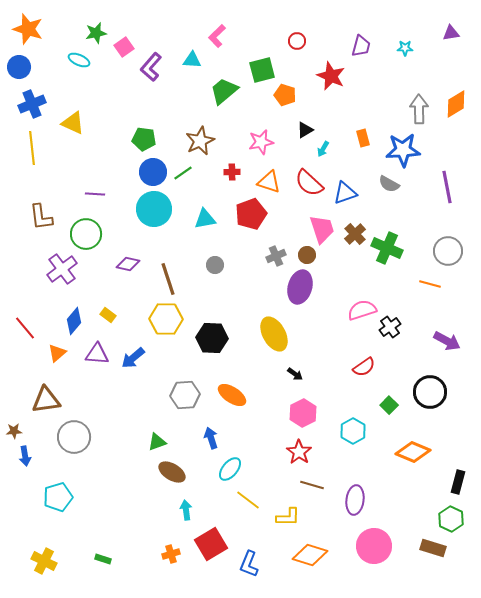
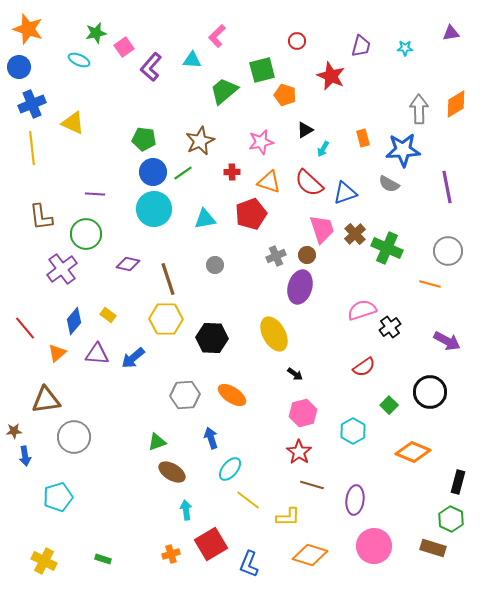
pink hexagon at (303, 413): rotated 12 degrees clockwise
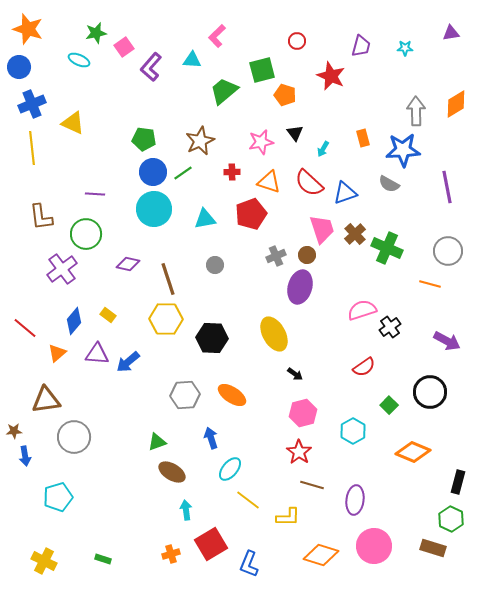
gray arrow at (419, 109): moved 3 px left, 2 px down
black triangle at (305, 130): moved 10 px left, 3 px down; rotated 36 degrees counterclockwise
red line at (25, 328): rotated 10 degrees counterclockwise
blue arrow at (133, 358): moved 5 px left, 4 px down
orange diamond at (310, 555): moved 11 px right
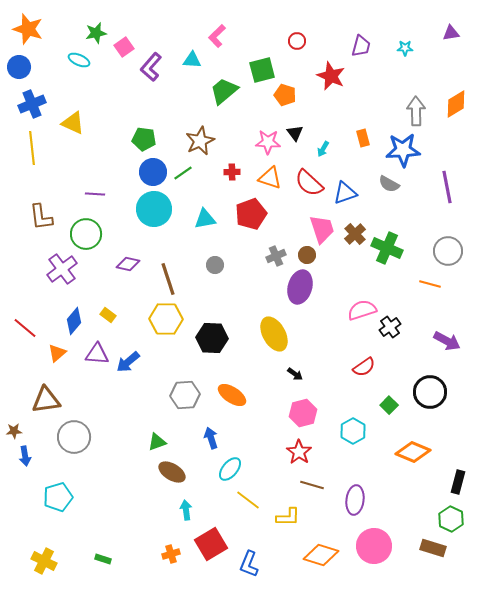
pink star at (261, 142): moved 7 px right; rotated 15 degrees clockwise
orange triangle at (269, 182): moved 1 px right, 4 px up
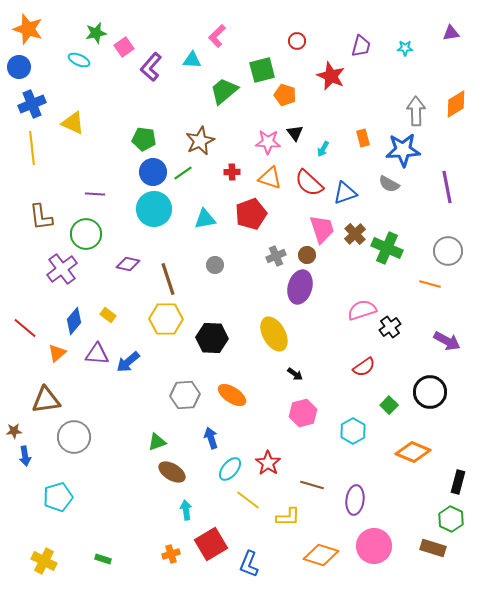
red star at (299, 452): moved 31 px left, 11 px down
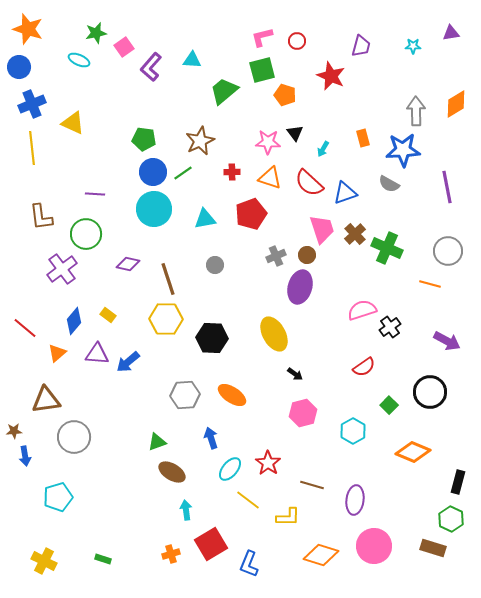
pink L-shape at (217, 36): moved 45 px right, 1 px down; rotated 30 degrees clockwise
cyan star at (405, 48): moved 8 px right, 2 px up
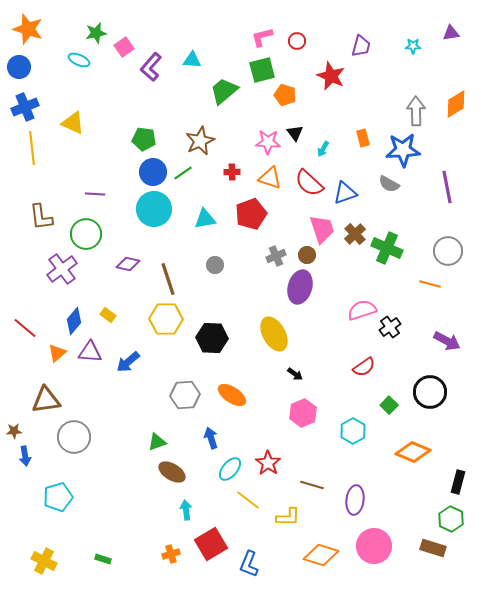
blue cross at (32, 104): moved 7 px left, 3 px down
purple triangle at (97, 354): moved 7 px left, 2 px up
pink hexagon at (303, 413): rotated 8 degrees counterclockwise
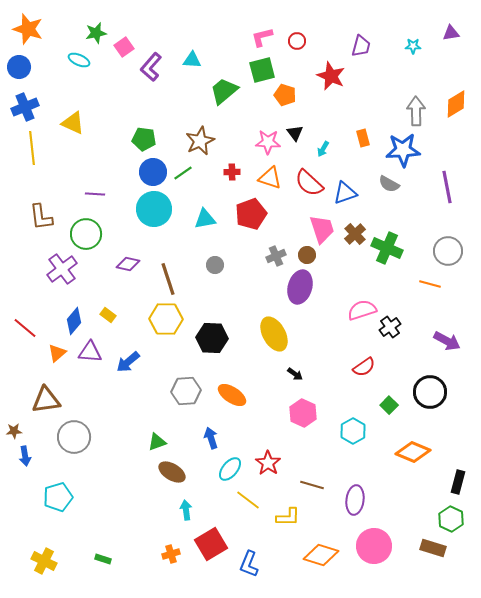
gray hexagon at (185, 395): moved 1 px right, 4 px up
pink hexagon at (303, 413): rotated 12 degrees counterclockwise
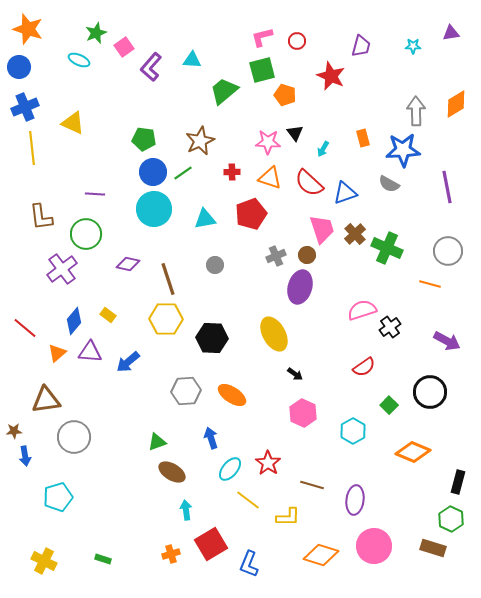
green star at (96, 33): rotated 10 degrees counterclockwise
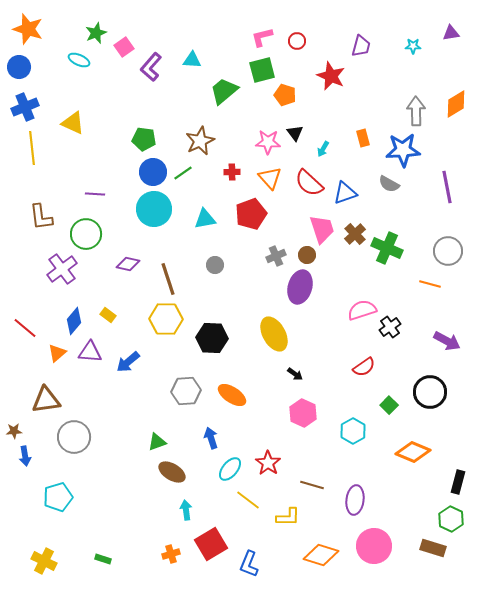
orange triangle at (270, 178): rotated 30 degrees clockwise
